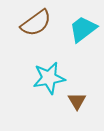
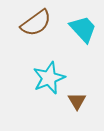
cyan trapezoid: rotated 84 degrees clockwise
cyan star: rotated 12 degrees counterclockwise
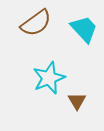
cyan trapezoid: moved 1 px right
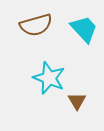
brown semicircle: moved 2 px down; rotated 20 degrees clockwise
cyan star: rotated 28 degrees counterclockwise
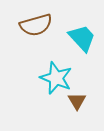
cyan trapezoid: moved 2 px left, 9 px down
cyan star: moved 7 px right
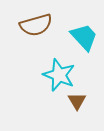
cyan trapezoid: moved 2 px right, 1 px up
cyan star: moved 3 px right, 3 px up
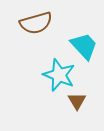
brown semicircle: moved 2 px up
cyan trapezoid: moved 9 px down
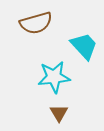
cyan star: moved 5 px left, 2 px down; rotated 28 degrees counterclockwise
brown triangle: moved 18 px left, 12 px down
